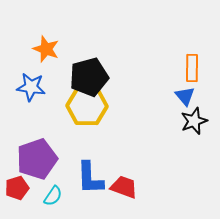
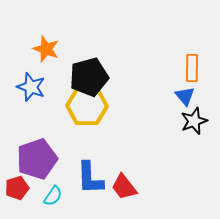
blue star: rotated 12 degrees clockwise
red trapezoid: rotated 148 degrees counterclockwise
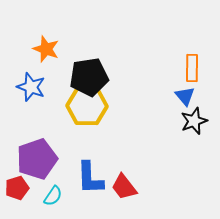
black pentagon: rotated 6 degrees clockwise
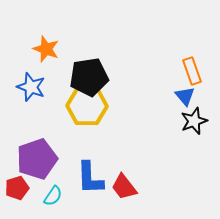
orange rectangle: moved 3 px down; rotated 20 degrees counterclockwise
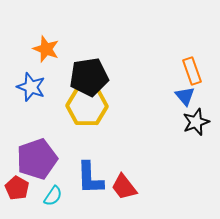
black star: moved 2 px right, 1 px down
red pentagon: rotated 25 degrees counterclockwise
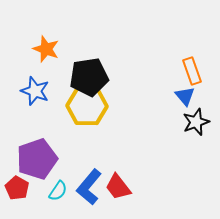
blue star: moved 4 px right, 4 px down
blue L-shape: moved 1 px left, 9 px down; rotated 42 degrees clockwise
red trapezoid: moved 6 px left
cyan semicircle: moved 5 px right, 5 px up
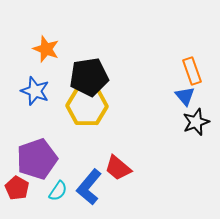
red trapezoid: moved 19 px up; rotated 12 degrees counterclockwise
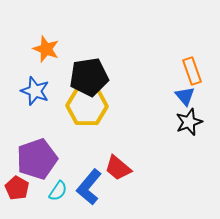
black star: moved 7 px left
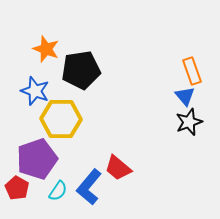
black pentagon: moved 8 px left, 7 px up
yellow hexagon: moved 26 px left, 13 px down
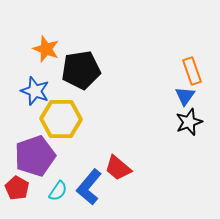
blue triangle: rotated 15 degrees clockwise
purple pentagon: moved 2 px left, 3 px up
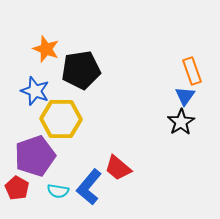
black star: moved 8 px left; rotated 12 degrees counterclockwise
cyan semicircle: rotated 65 degrees clockwise
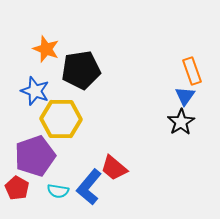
red trapezoid: moved 4 px left
